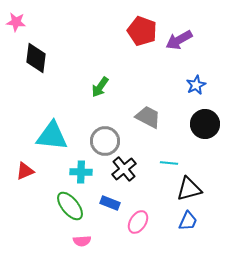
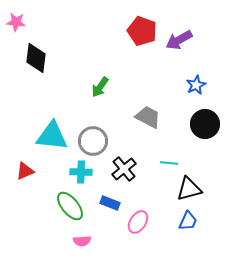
gray circle: moved 12 px left
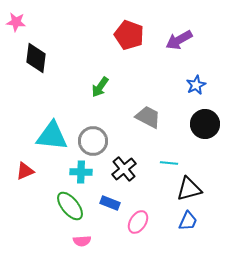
red pentagon: moved 13 px left, 4 px down
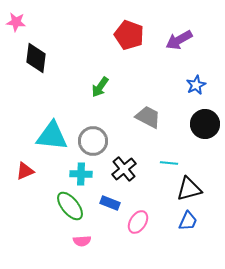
cyan cross: moved 2 px down
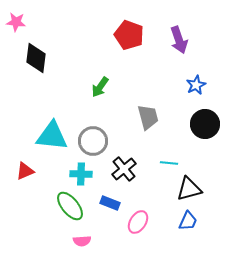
purple arrow: rotated 80 degrees counterclockwise
gray trapezoid: rotated 48 degrees clockwise
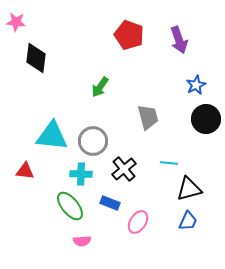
black circle: moved 1 px right, 5 px up
red triangle: rotated 30 degrees clockwise
